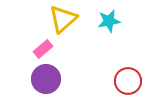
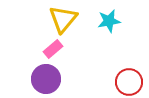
yellow triangle: rotated 8 degrees counterclockwise
pink rectangle: moved 10 px right
red circle: moved 1 px right, 1 px down
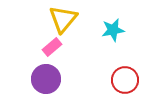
cyan star: moved 4 px right, 9 px down
pink rectangle: moved 1 px left, 2 px up
red circle: moved 4 px left, 2 px up
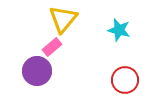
cyan star: moved 6 px right; rotated 25 degrees clockwise
purple circle: moved 9 px left, 8 px up
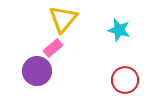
pink rectangle: moved 1 px right, 1 px down
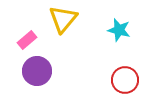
pink rectangle: moved 26 px left, 8 px up
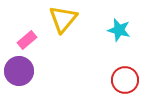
purple circle: moved 18 px left
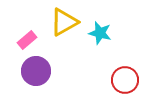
yellow triangle: moved 1 px right, 3 px down; rotated 20 degrees clockwise
cyan star: moved 19 px left, 3 px down
purple circle: moved 17 px right
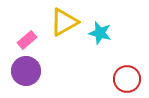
purple circle: moved 10 px left
red circle: moved 2 px right, 1 px up
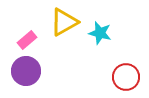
red circle: moved 1 px left, 2 px up
